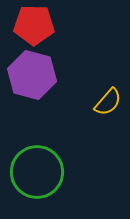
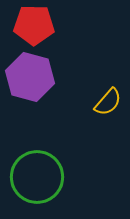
purple hexagon: moved 2 px left, 2 px down
green circle: moved 5 px down
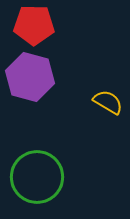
yellow semicircle: rotated 100 degrees counterclockwise
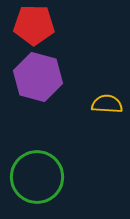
purple hexagon: moved 8 px right
yellow semicircle: moved 1 px left, 2 px down; rotated 28 degrees counterclockwise
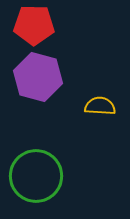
yellow semicircle: moved 7 px left, 2 px down
green circle: moved 1 px left, 1 px up
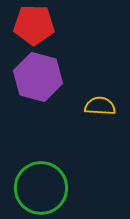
green circle: moved 5 px right, 12 px down
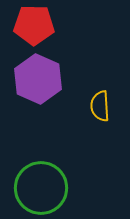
purple hexagon: moved 2 px down; rotated 9 degrees clockwise
yellow semicircle: rotated 96 degrees counterclockwise
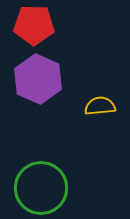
yellow semicircle: rotated 88 degrees clockwise
